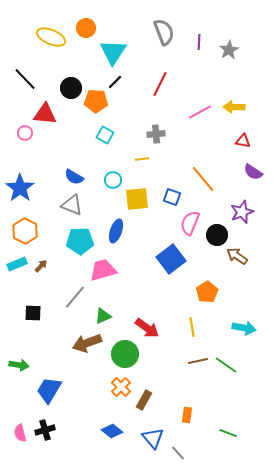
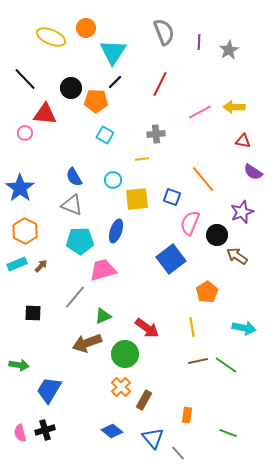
blue semicircle at (74, 177): rotated 30 degrees clockwise
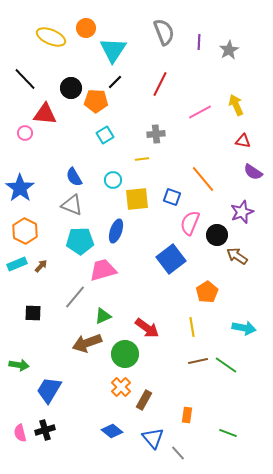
cyan triangle at (113, 52): moved 2 px up
yellow arrow at (234, 107): moved 2 px right, 2 px up; rotated 65 degrees clockwise
cyan square at (105, 135): rotated 30 degrees clockwise
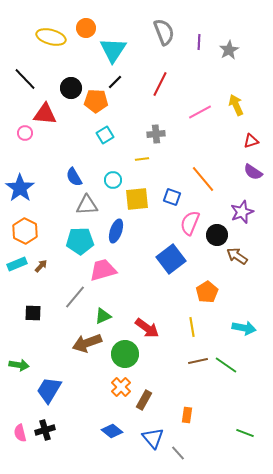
yellow ellipse at (51, 37): rotated 8 degrees counterclockwise
red triangle at (243, 141): moved 8 px right; rotated 28 degrees counterclockwise
gray triangle at (72, 205): moved 15 px right; rotated 25 degrees counterclockwise
green line at (228, 433): moved 17 px right
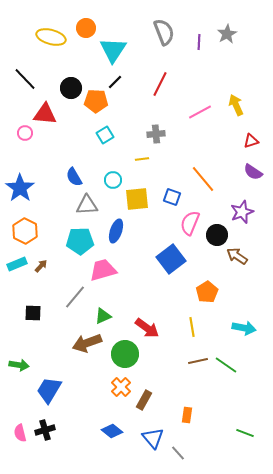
gray star at (229, 50): moved 2 px left, 16 px up
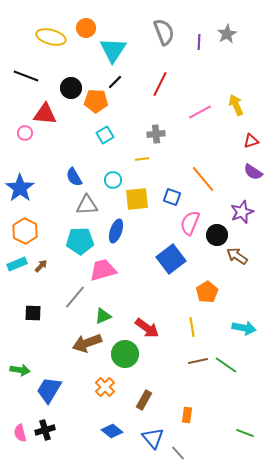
black line at (25, 79): moved 1 px right, 3 px up; rotated 25 degrees counterclockwise
green arrow at (19, 365): moved 1 px right, 5 px down
orange cross at (121, 387): moved 16 px left
